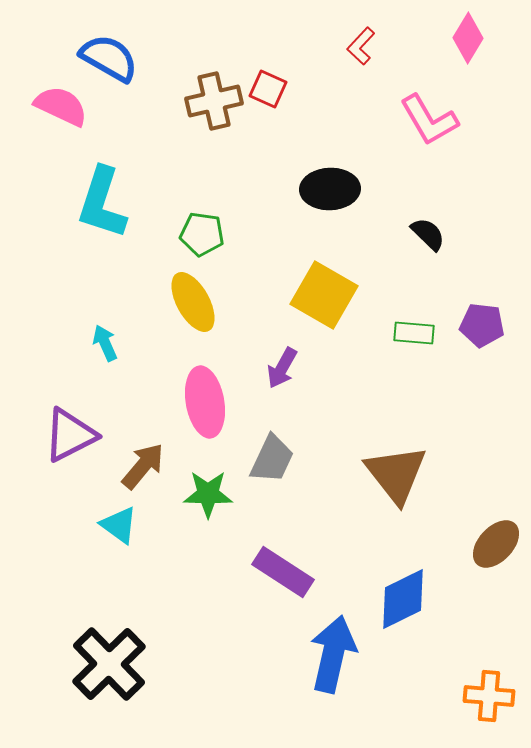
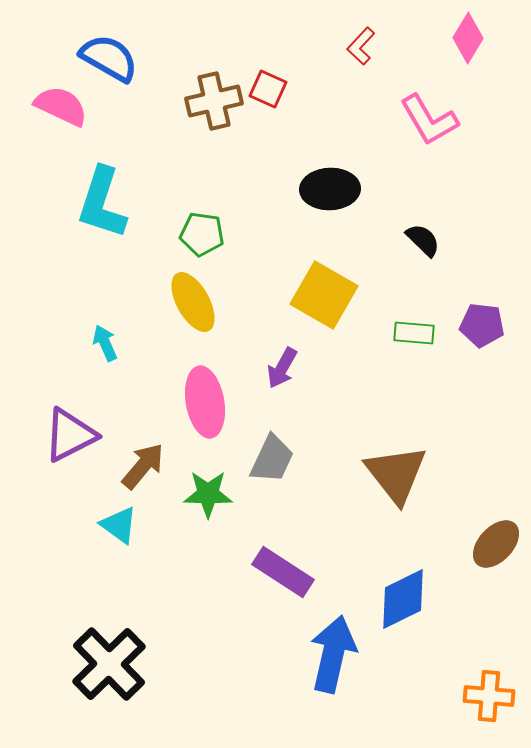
black semicircle: moved 5 px left, 6 px down
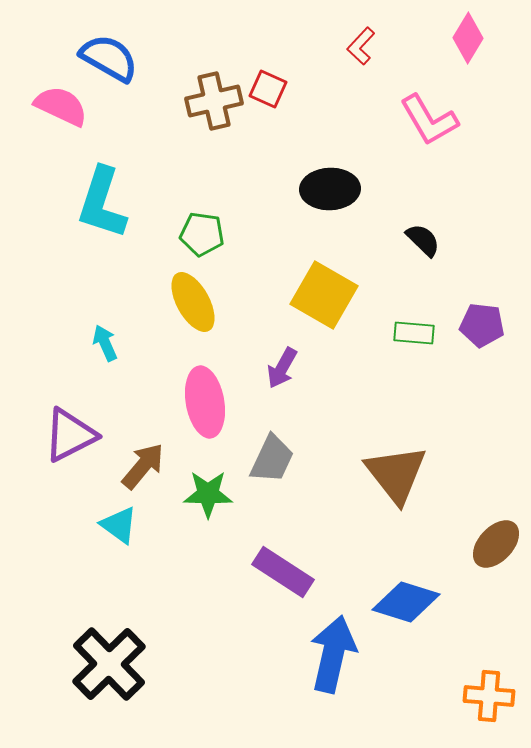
blue diamond: moved 3 px right, 3 px down; rotated 44 degrees clockwise
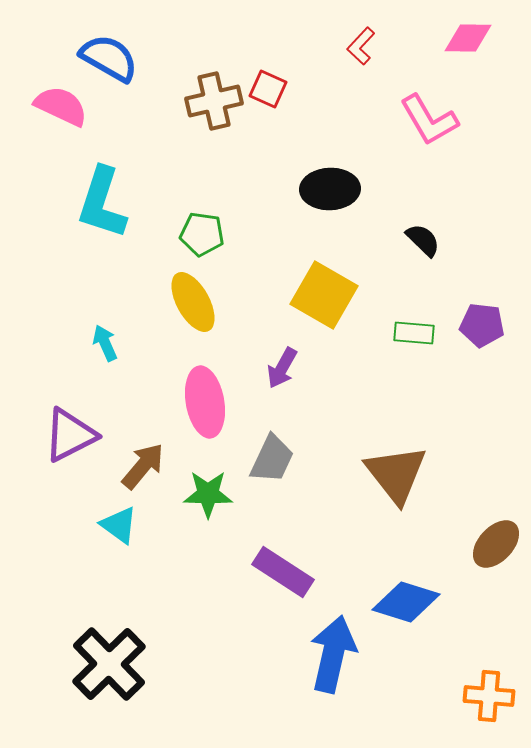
pink diamond: rotated 60 degrees clockwise
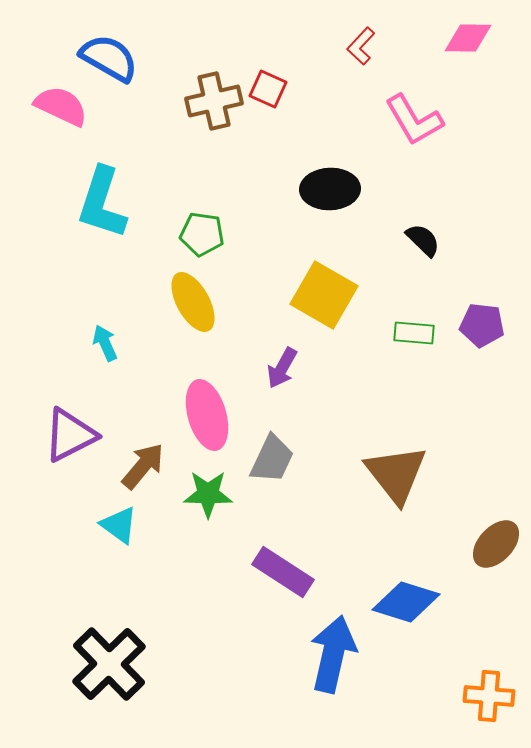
pink L-shape: moved 15 px left
pink ellipse: moved 2 px right, 13 px down; rotated 6 degrees counterclockwise
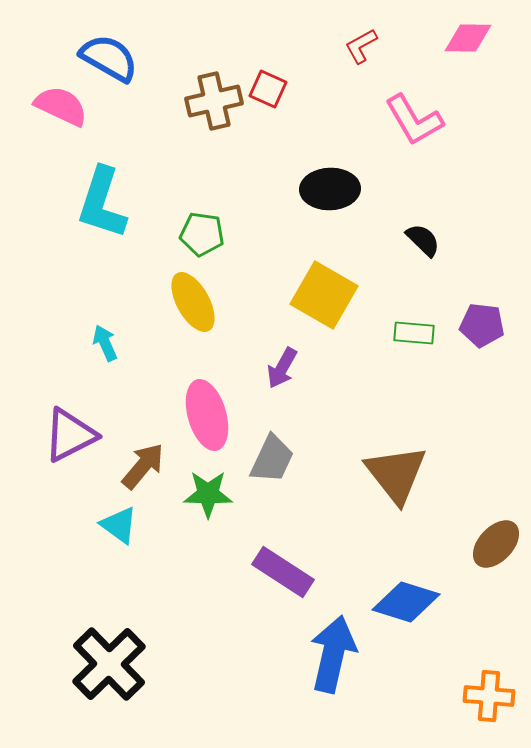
red L-shape: rotated 18 degrees clockwise
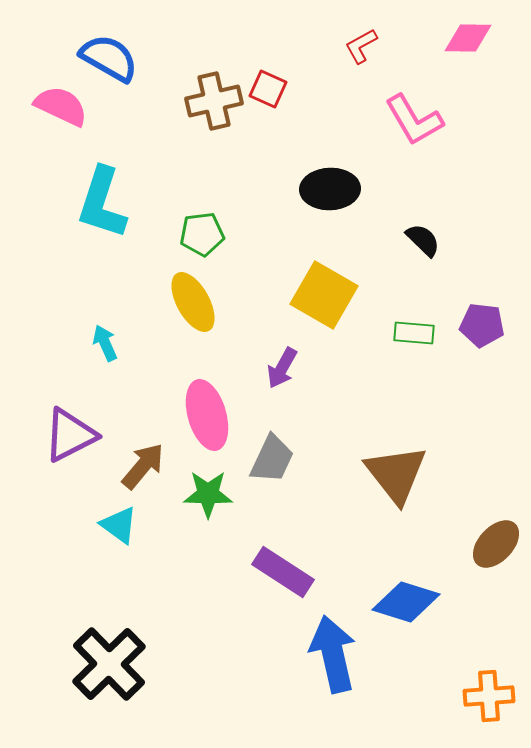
green pentagon: rotated 15 degrees counterclockwise
blue arrow: rotated 26 degrees counterclockwise
orange cross: rotated 9 degrees counterclockwise
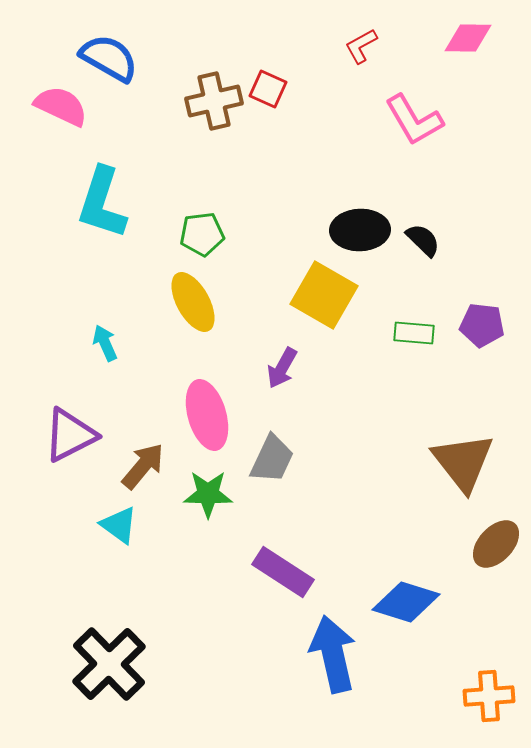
black ellipse: moved 30 px right, 41 px down
brown triangle: moved 67 px right, 12 px up
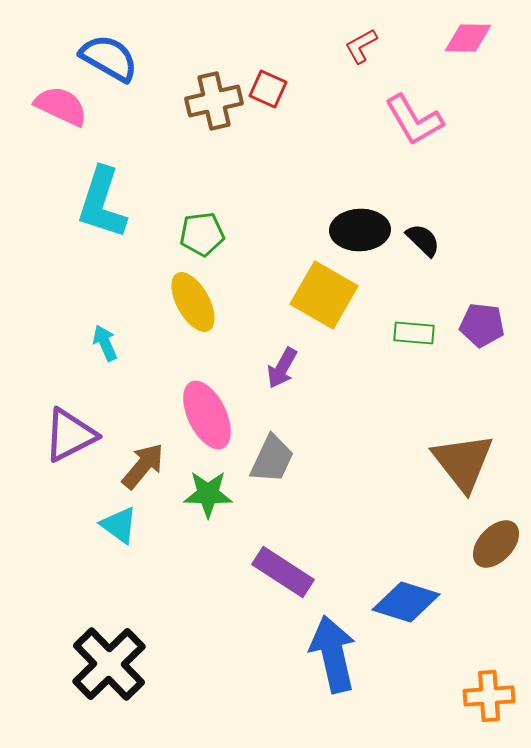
pink ellipse: rotated 10 degrees counterclockwise
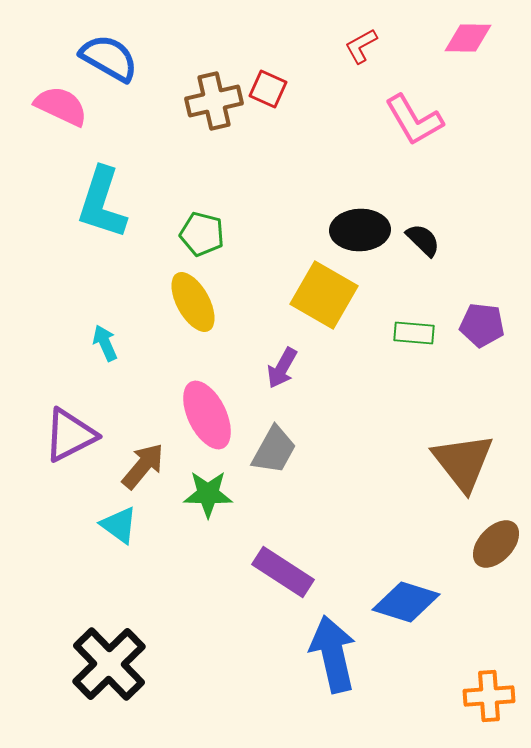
green pentagon: rotated 21 degrees clockwise
gray trapezoid: moved 2 px right, 9 px up; rotated 4 degrees clockwise
